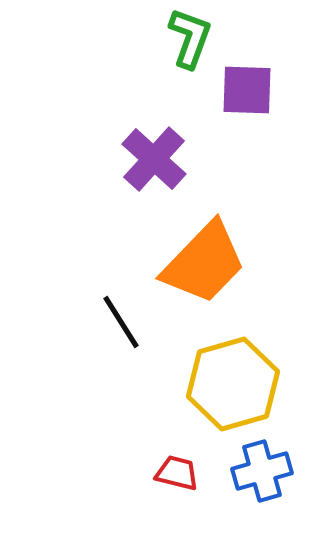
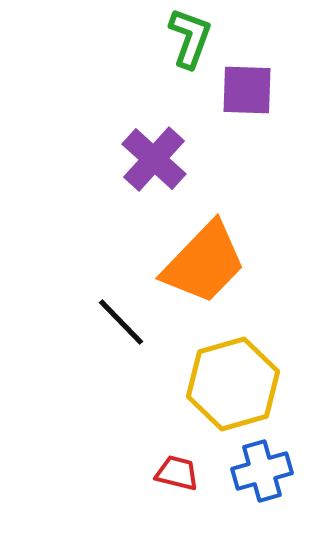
black line: rotated 12 degrees counterclockwise
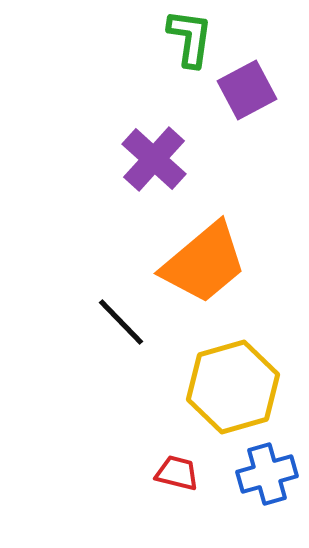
green L-shape: rotated 12 degrees counterclockwise
purple square: rotated 30 degrees counterclockwise
orange trapezoid: rotated 6 degrees clockwise
yellow hexagon: moved 3 px down
blue cross: moved 5 px right, 3 px down
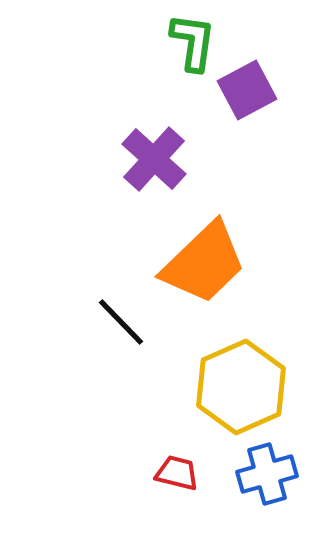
green L-shape: moved 3 px right, 4 px down
orange trapezoid: rotated 4 degrees counterclockwise
yellow hexagon: moved 8 px right; rotated 8 degrees counterclockwise
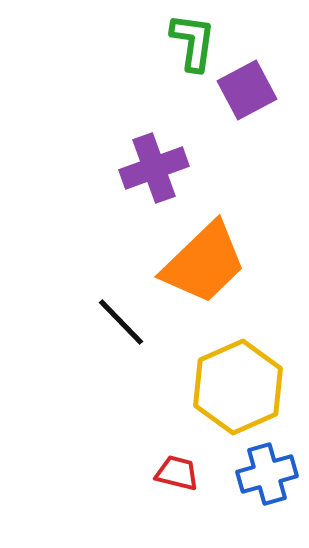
purple cross: moved 9 px down; rotated 28 degrees clockwise
yellow hexagon: moved 3 px left
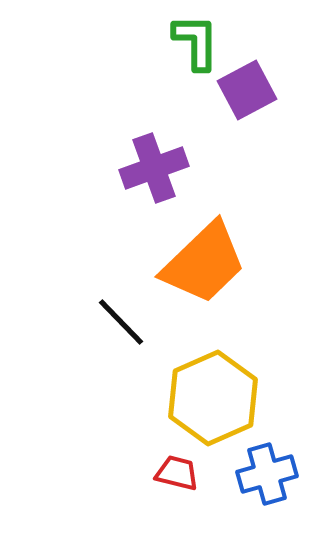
green L-shape: moved 3 px right; rotated 8 degrees counterclockwise
yellow hexagon: moved 25 px left, 11 px down
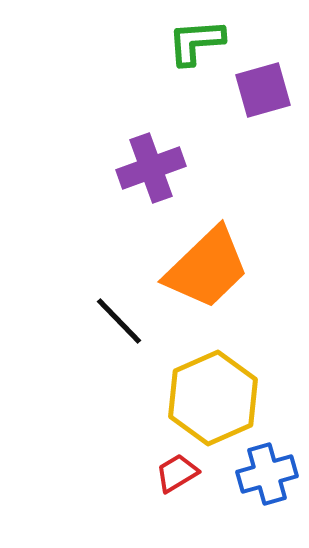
green L-shape: rotated 94 degrees counterclockwise
purple square: moved 16 px right; rotated 12 degrees clockwise
purple cross: moved 3 px left
orange trapezoid: moved 3 px right, 5 px down
black line: moved 2 px left, 1 px up
red trapezoid: rotated 45 degrees counterclockwise
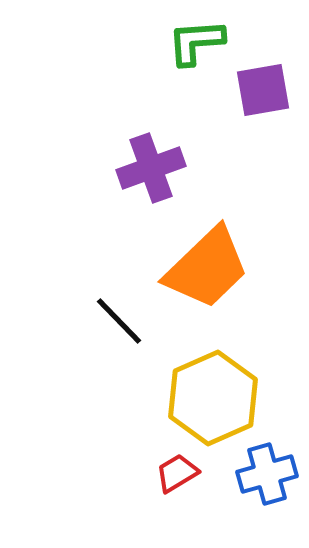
purple square: rotated 6 degrees clockwise
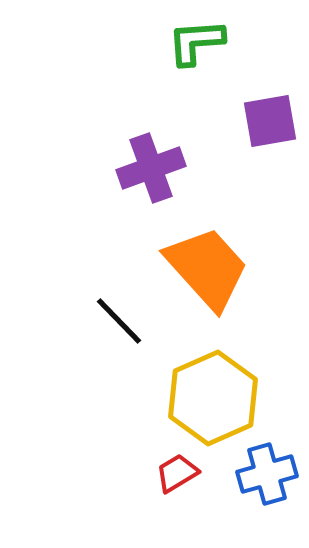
purple square: moved 7 px right, 31 px down
orange trapezoid: rotated 88 degrees counterclockwise
